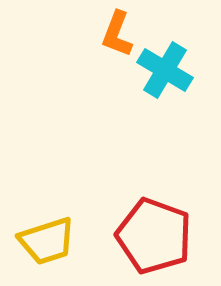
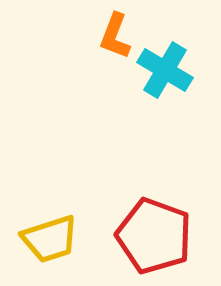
orange L-shape: moved 2 px left, 2 px down
yellow trapezoid: moved 3 px right, 2 px up
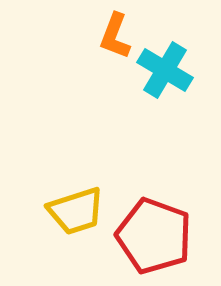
yellow trapezoid: moved 26 px right, 28 px up
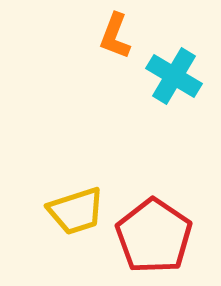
cyan cross: moved 9 px right, 6 px down
red pentagon: rotated 14 degrees clockwise
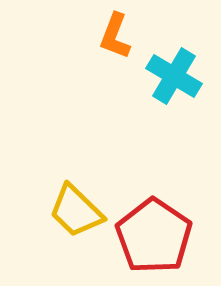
yellow trapezoid: rotated 62 degrees clockwise
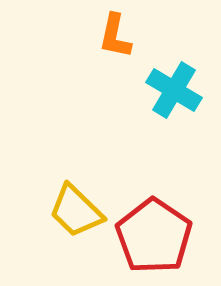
orange L-shape: rotated 9 degrees counterclockwise
cyan cross: moved 14 px down
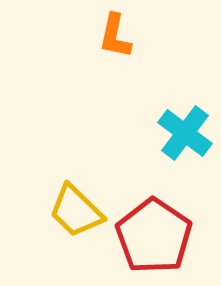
cyan cross: moved 11 px right, 43 px down; rotated 6 degrees clockwise
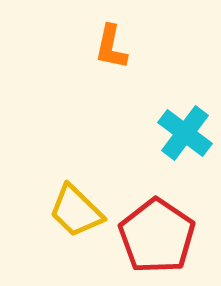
orange L-shape: moved 4 px left, 11 px down
red pentagon: moved 3 px right
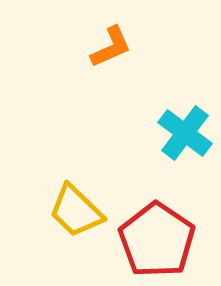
orange L-shape: rotated 126 degrees counterclockwise
red pentagon: moved 4 px down
